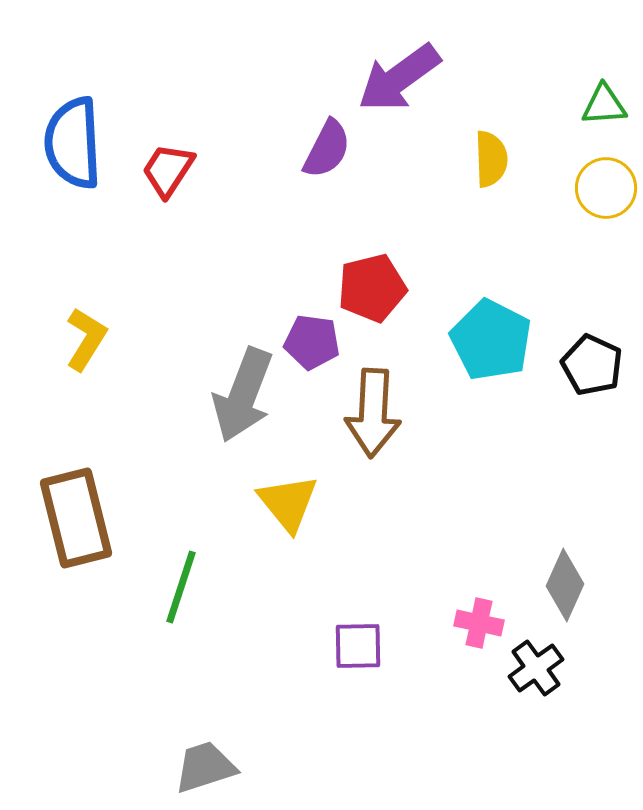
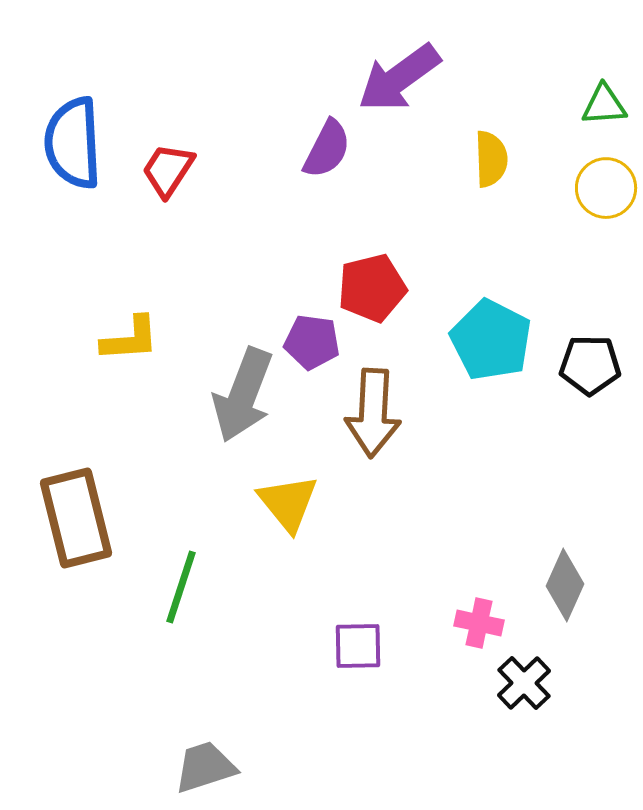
yellow L-shape: moved 44 px right; rotated 54 degrees clockwise
black pentagon: moved 2 px left; rotated 24 degrees counterclockwise
black cross: moved 12 px left, 15 px down; rotated 8 degrees counterclockwise
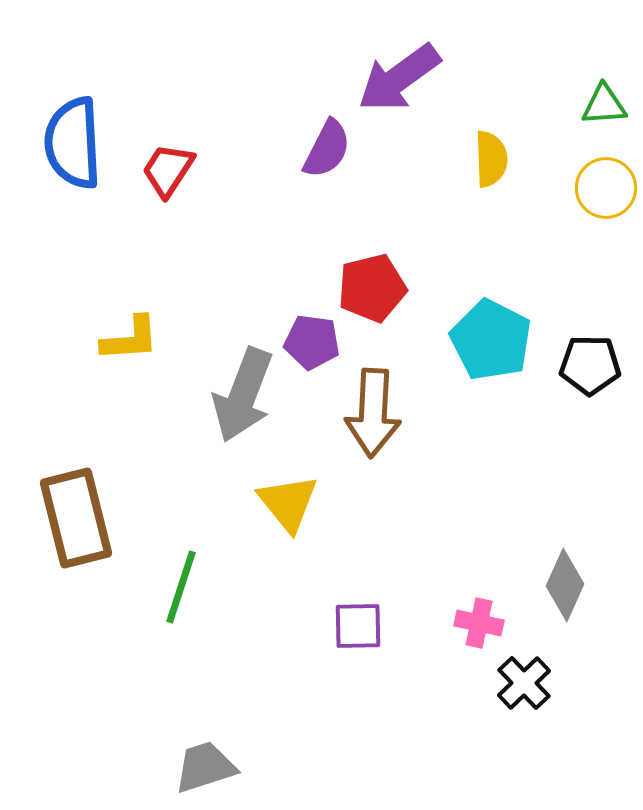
purple square: moved 20 px up
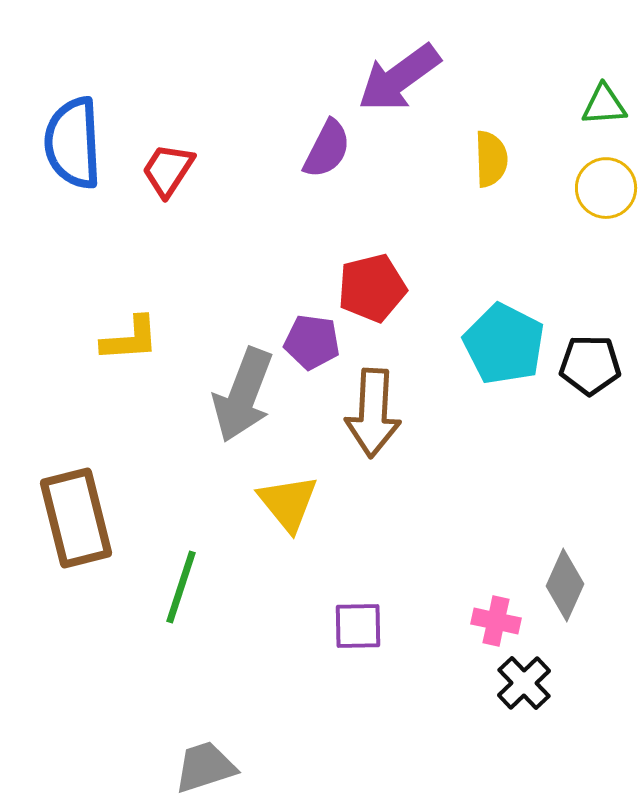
cyan pentagon: moved 13 px right, 4 px down
pink cross: moved 17 px right, 2 px up
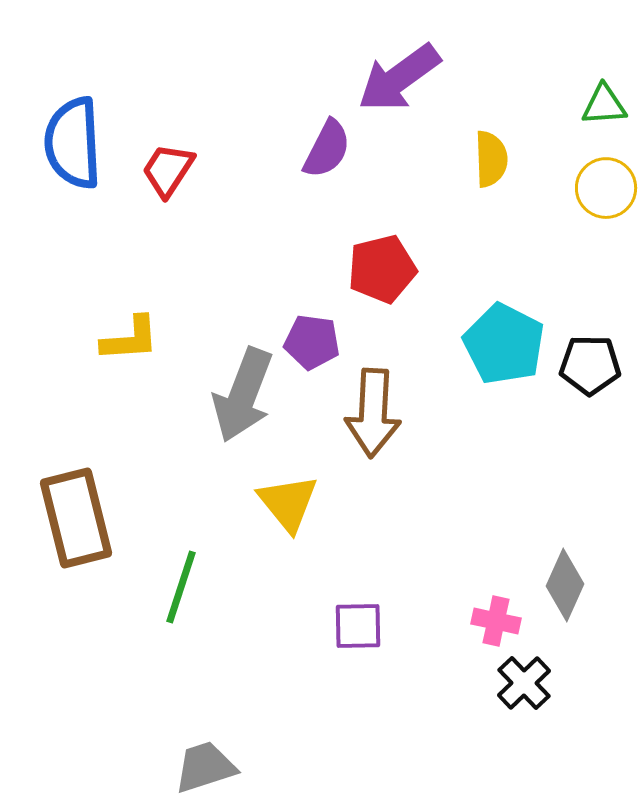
red pentagon: moved 10 px right, 19 px up
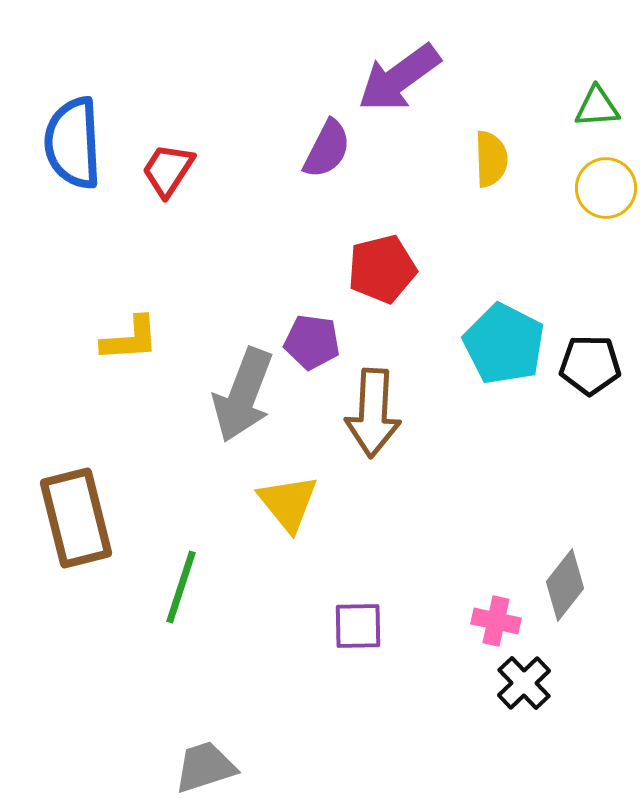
green triangle: moved 7 px left, 2 px down
gray diamond: rotated 14 degrees clockwise
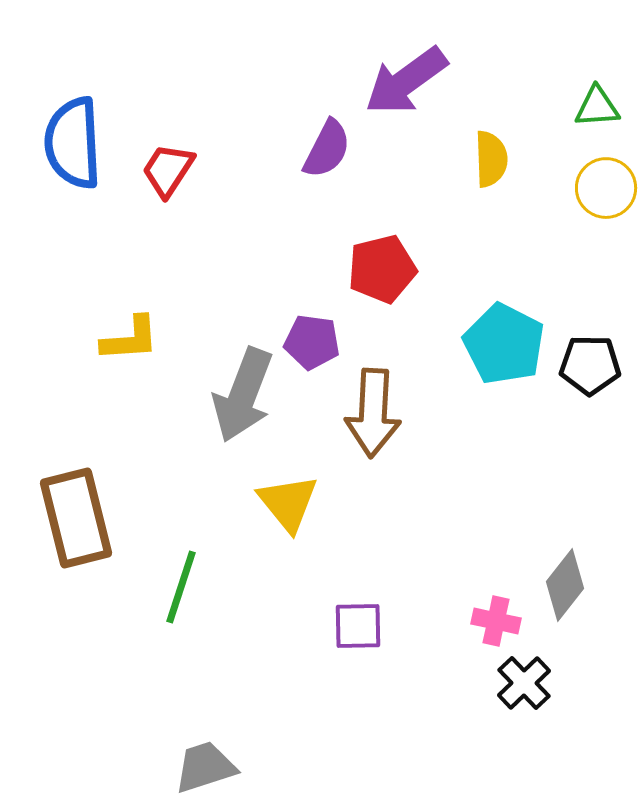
purple arrow: moved 7 px right, 3 px down
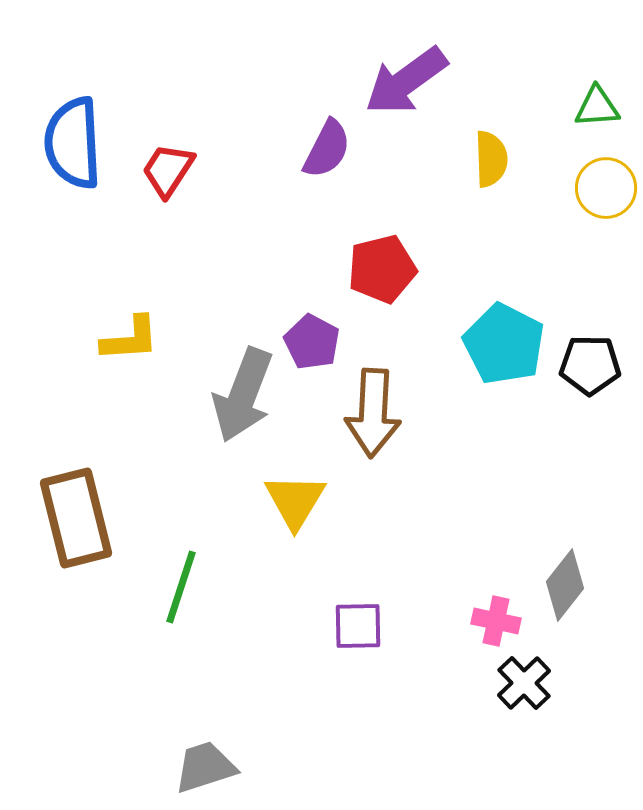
purple pentagon: rotated 20 degrees clockwise
yellow triangle: moved 7 px right, 2 px up; rotated 10 degrees clockwise
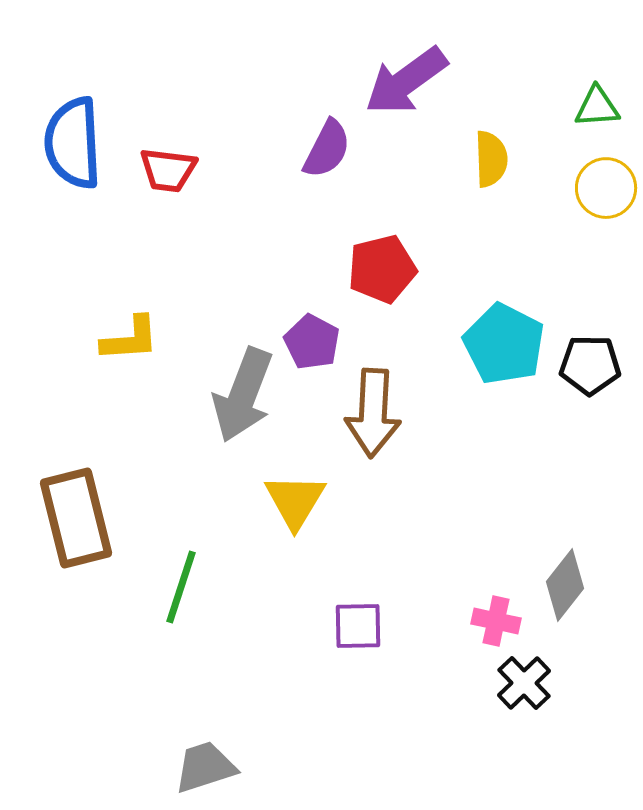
red trapezoid: rotated 116 degrees counterclockwise
